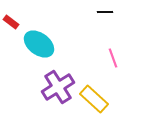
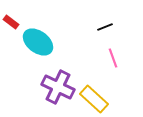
black line: moved 15 px down; rotated 21 degrees counterclockwise
cyan ellipse: moved 1 px left, 2 px up
purple cross: rotated 32 degrees counterclockwise
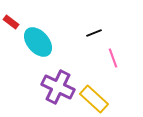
black line: moved 11 px left, 6 px down
cyan ellipse: rotated 12 degrees clockwise
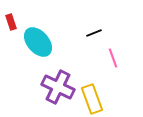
red rectangle: rotated 35 degrees clockwise
yellow rectangle: moved 2 px left; rotated 28 degrees clockwise
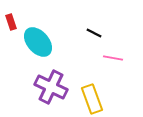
black line: rotated 49 degrees clockwise
pink line: rotated 60 degrees counterclockwise
purple cross: moved 7 px left
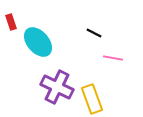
purple cross: moved 6 px right
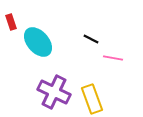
black line: moved 3 px left, 6 px down
purple cross: moved 3 px left, 5 px down
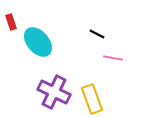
black line: moved 6 px right, 5 px up
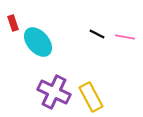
red rectangle: moved 2 px right, 1 px down
pink line: moved 12 px right, 21 px up
yellow rectangle: moved 1 px left, 2 px up; rotated 8 degrees counterclockwise
